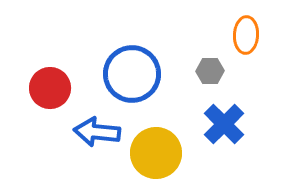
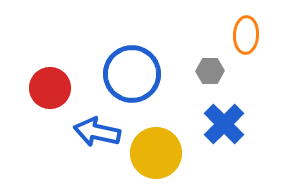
blue arrow: rotated 6 degrees clockwise
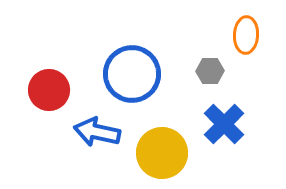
red circle: moved 1 px left, 2 px down
yellow circle: moved 6 px right
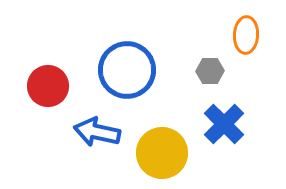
blue circle: moved 5 px left, 4 px up
red circle: moved 1 px left, 4 px up
